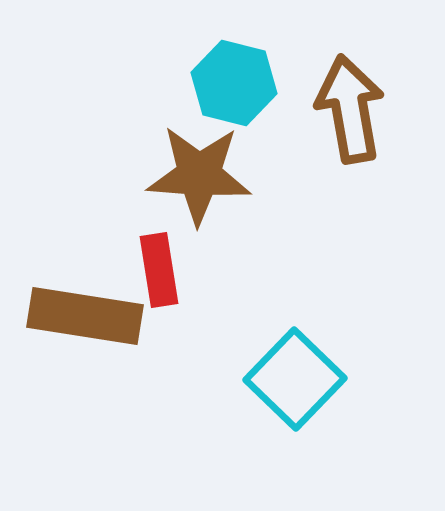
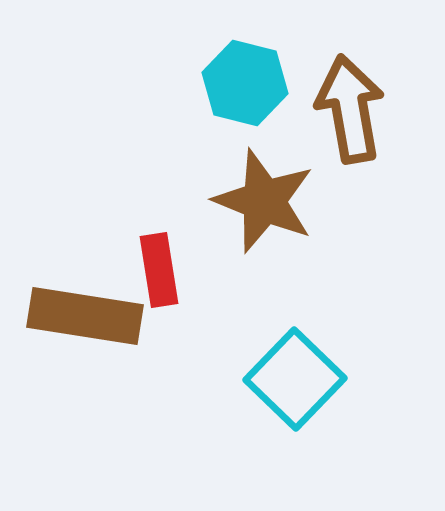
cyan hexagon: moved 11 px right
brown star: moved 65 px right, 26 px down; rotated 18 degrees clockwise
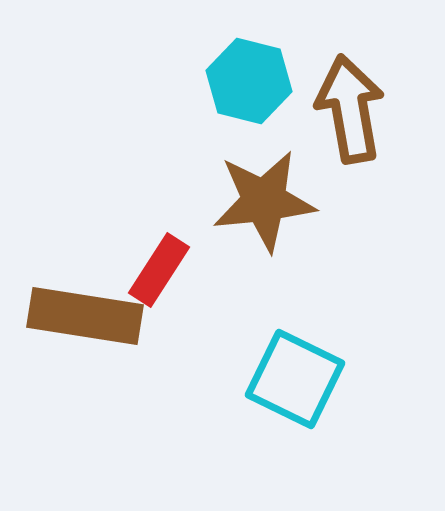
cyan hexagon: moved 4 px right, 2 px up
brown star: rotated 28 degrees counterclockwise
red rectangle: rotated 42 degrees clockwise
cyan square: rotated 18 degrees counterclockwise
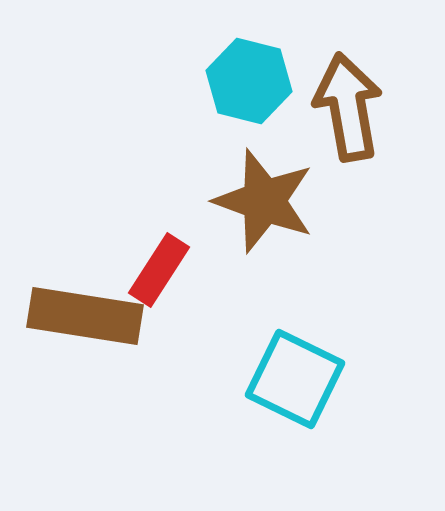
brown arrow: moved 2 px left, 2 px up
brown star: rotated 26 degrees clockwise
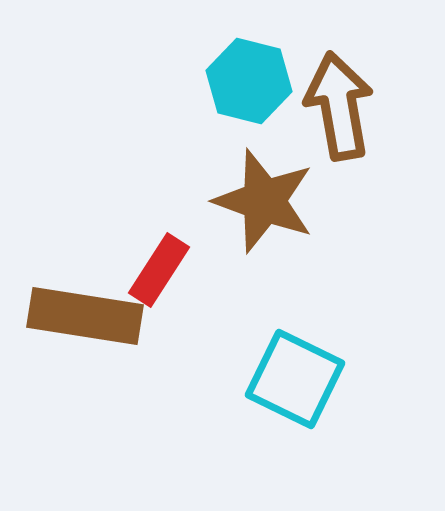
brown arrow: moved 9 px left, 1 px up
